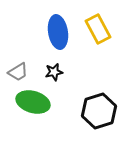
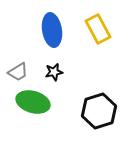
blue ellipse: moved 6 px left, 2 px up
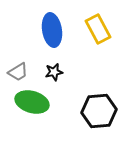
green ellipse: moved 1 px left
black hexagon: rotated 12 degrees clockwise
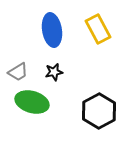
black hexagon: rotated 24 degrees counterclockwise
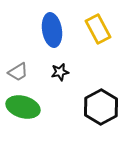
black star: moved 6 px right
green ellipse: moved 9 px left, 5 px down
black hexagon: moved 2 px right, 4 px up
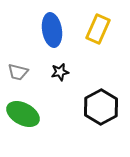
yellow rectangle: rotated 52 degrees clockwise
gray trapezoid: rotated 45 degrees clockwise
green ellipse: moved 7 px down; rotated 12 degrees clockwise
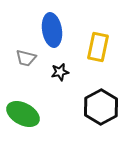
yellow rectangle: moved 18 px down; rotated 12 degrees counterclockwise
gray trapezoid: moved 8 px right, 14 px up
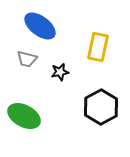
blue ellipse: moved 12 px left, 4 px up; rotated 44 degrees counterclockwise
gray trapezoid: moved 1 px right, 1 px down
green ellipse: moved 1 px right, 2 px down
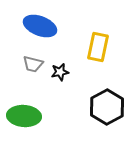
blue ellipse: rotated 16 degrees counterclockwise
gray trapezoid: moved 6 px right, 5 px down
black hexagon: moved 6 px right
green ellipse: rotated 24 degrees counterclockwise
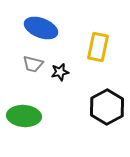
blue ellipse: moved 1 px right, 2 px down
